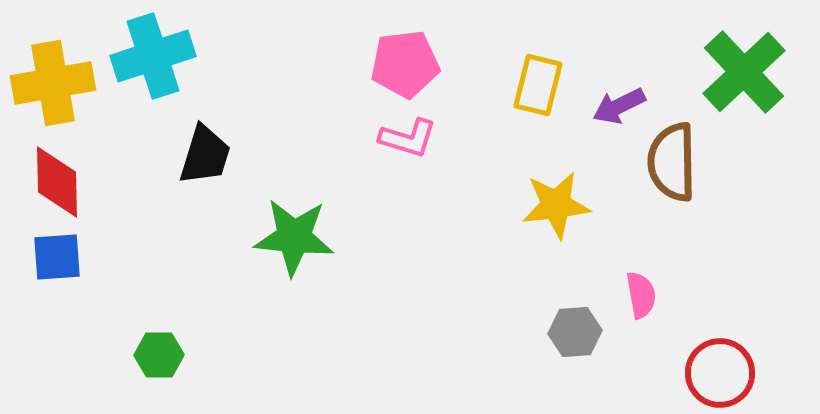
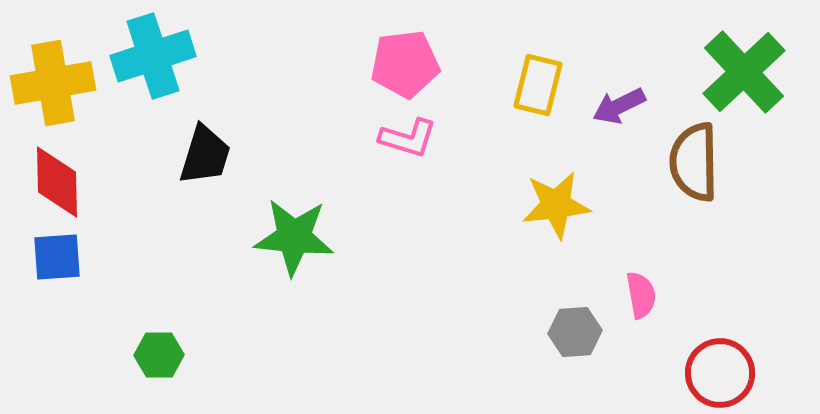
brown semicircle: moved 22 px right
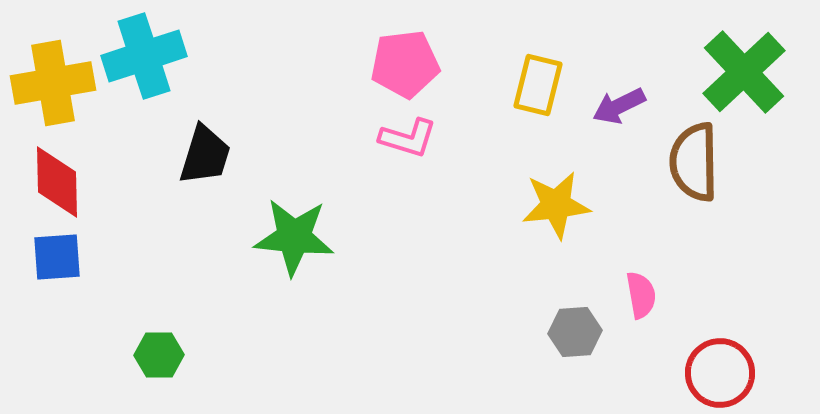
cyan cross: moved 9 px left
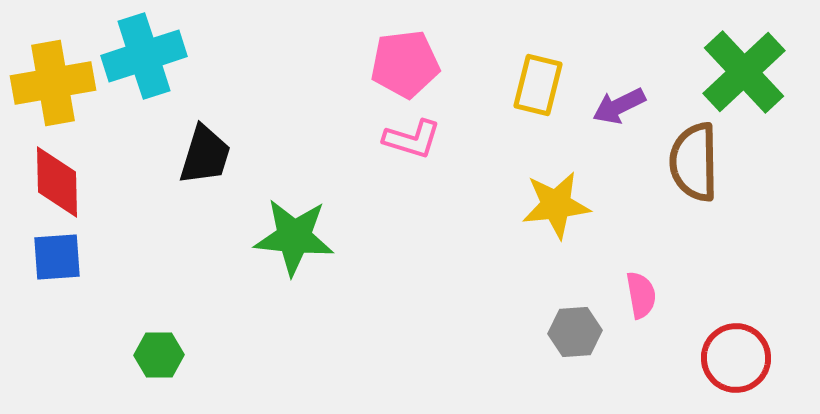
pink L-shape: moved 4 px right, 1 px down
red circle: moved 16 px right, 15 px up
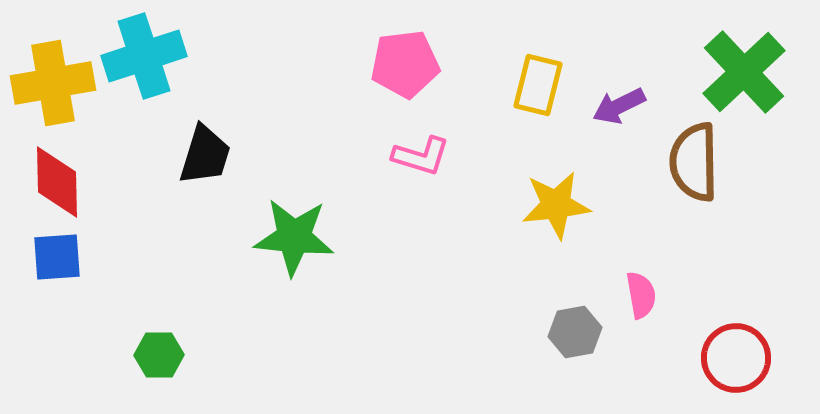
pink L-shape: moved 9 px right, 17 px down
gray hexagon: rotated 6 degrees counterclockwise
